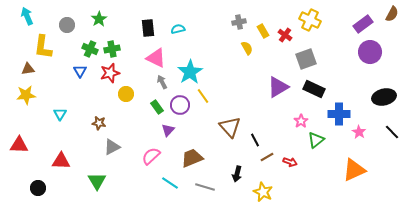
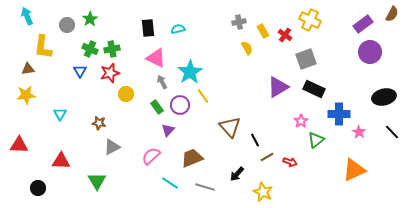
green star at (99, 19): moved 9 px left
black arrow at (237, 174): rotated 28 degrees clockwise
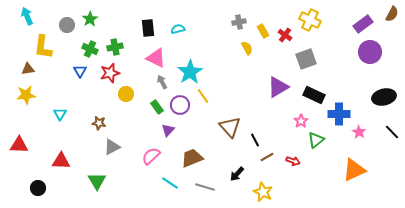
green cross at (112, 49): moved 3 px right, 2 px up
black rectangle at (314, 89): moved 6 px down
red arrow at (290, 162): moved 3 px right, 1 px up
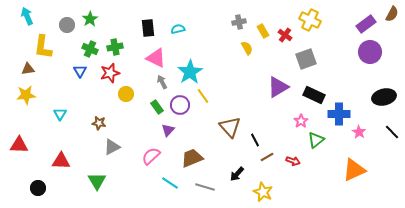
purple rectangle at (363, 24): moved 3 px right
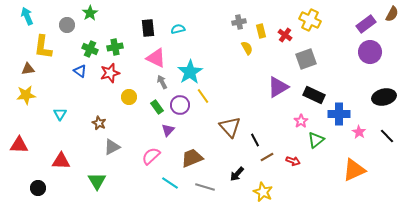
green star at (90, 19): moved 6 px up
yellow rectangle at (263, 31): moved 2 px left; rotated 16 degrees clockwise
blue triangle at (80, 71): rotated 24 degrees counterclockwise
yellow circle at (126, 94): moved 3 px right, 3 px down
brown star at (99, 123): rotated 16 degrees clockwise
black line at (392, 132): moved 5 px left, 4 px down
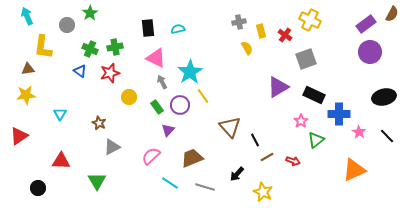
red triangle at (19, 145): moved 9 px up; rotated 36 degrees counterclockwise
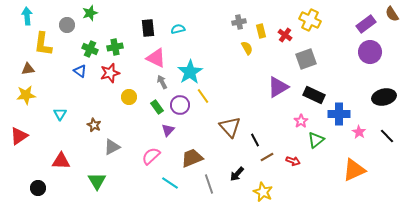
green star at (90, 13): rotated 14 degrees clockwise
brown semicircle at (392, 14): rotated 119 degrees clockwise
cyan arrow at (27, 16): rotated 18 degrees clockwise
yellow L-shape at (43, 47): moved 3 px up
brown star at (99, 123): moved 5 px left, 2 px down
gray line at (205, 187): moved 4 px right, 3 px up; rotated 54 degrees clockwise
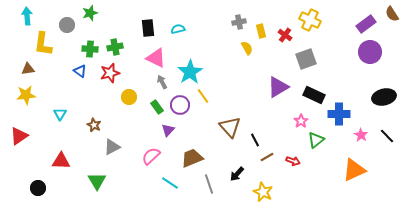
green cross at (90, 49): rotated 21 degrees counterclockwise
pink star at (359, 132): moved 2 px right, 3 px down
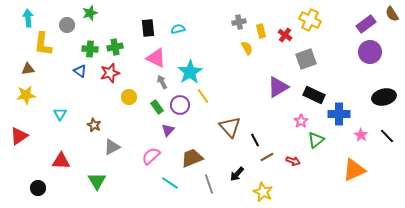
cyan arrow at (27, 16): moved 1 px right, 2 px down
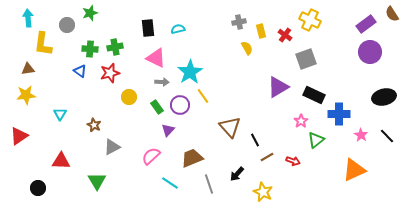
gray arrow at (162, 82): rotated 120 degrees clockwise
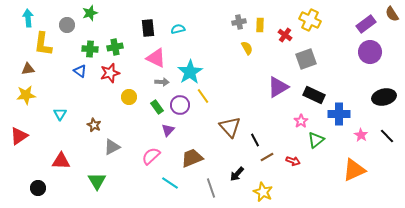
yellow rectangle at (261, 31): moved 1 px left, 6 px up; rotated 16 degrees clockwise
gray line at (209, 184): moved 2 px right, 4 px down
